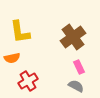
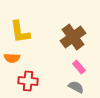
orange semicircle: rotated 14 degrees clockwise
pink rectangle: rotated 16 degrees counterclockwise
red cross: rotated 36 degrees clockwise
gray semicircle: moved 1 px down
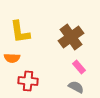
brown cross: moved 2 px left
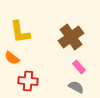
orange semicircle: rotated 35 degrees clockwise
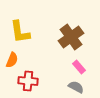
orange semicircle: moved 2 px down; rotated 105 degrees counterclockwise
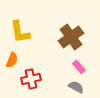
red cross: moved 3 px right, 2 px up; rotated 18 degrees counterclockwise
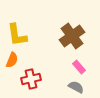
yellow L-shape: moved 3 px left, 3 px down
brown cross: moved 1 px right, 1 px up
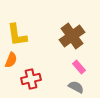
orange semicircle: moved 1 px left
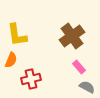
gray semicircle: moved 11 px right
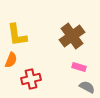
pink rectangle: rotated 32 degrees counterclockwise
